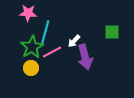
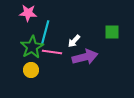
pink line: rotated 36 degrees clockwise
purple arrow: rotated 90 degrees counterclockwise
yellow circle: moved 2 px down
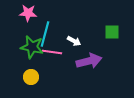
cyan line: moved 1 px down
white arrow: rotated 104 degrees counterclockwise
green star: rotated 30 degrees counterclockwise
purple arrow: moved 4 px right, 4 px down
yellow circle: moved 7 px down
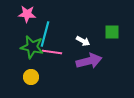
pink star: moved 1 px left, 1 px down
white arrow: moved 9 px right
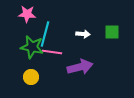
white arrow: moved 7 px up; rotated 24 degrees counterclockwise
purple arrow: moved 9 px left, 6 px down
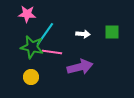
cyan line: rotated 20 degrees clockwise
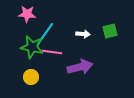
green square: moved 2 px left, 1 px up; rotated 14 degrees counterclockwise
